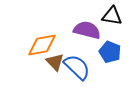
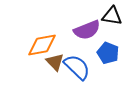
purple semicircle: rotated 144 degrees clockwise
blue pentagon: moved 2 px left, 1 px down
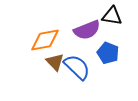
orange diamond: moved 3 px right, 5 px up
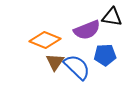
black triangle: moved 1 px down
orange diamond: rotated 32 degrees clockwise
blue pentagon: moved 3 px left, 2 px down; rotated 25 degrees counterclockwise
brown triangle: rotated 18 degrees clockwise
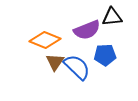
black triangle: rotated 15 degrees counterclockwise
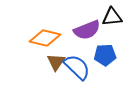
orange diamond: moved 2 px up; rotated 8 degrees counterclockwise
brown triangle: moved 1 px right
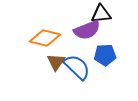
black triangle: moved 11 px left, 3 px up
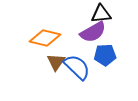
purple semicircle: moved 6 px right, 2 px down; rotated 8 degrees counterclockwise
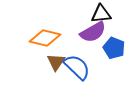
blue pentagon: moved 9 px right, 7 px up; rotated 25 degrees clockwise
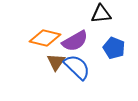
purple semicircle: moved 18 px left, 9 px down
